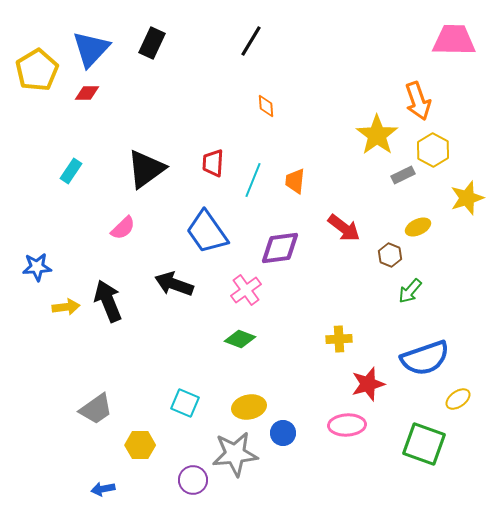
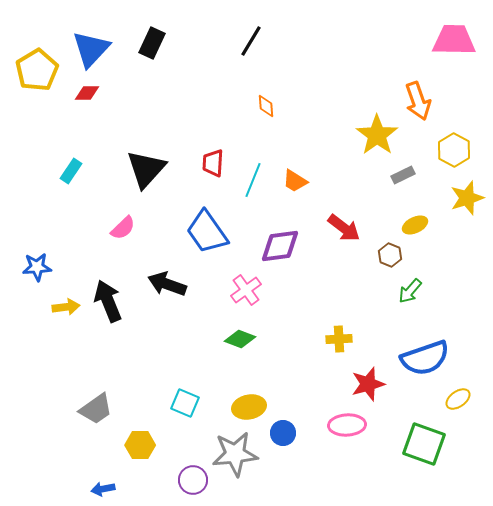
yellow hexagon at (433, 150): moved 21 px right
black triangle at (146, 169): rotated 12 degrees counterclockwise
orange trapezoid at (295, 181): rotated 64 degrees counterclockwise
yellow ellipse at (418, 227): moved 3 px left, 2 px up
purple diamond at (280, 248): moved 2 px up
black arrow at (174, 284): moved 7 px left
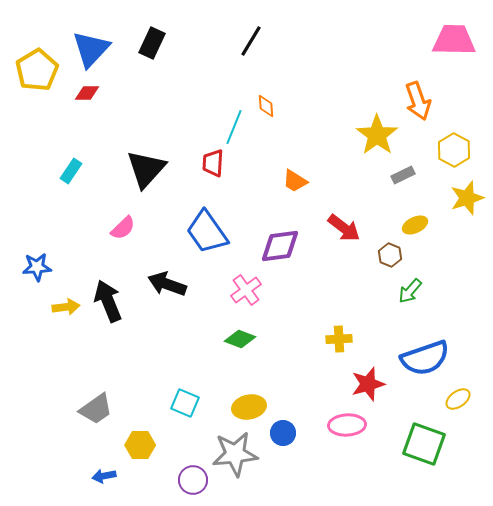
cyan line at (253, 180): moved 19 px left, 53 px up
blue arrow at (103, 489): moved 1 px right, 13 px up
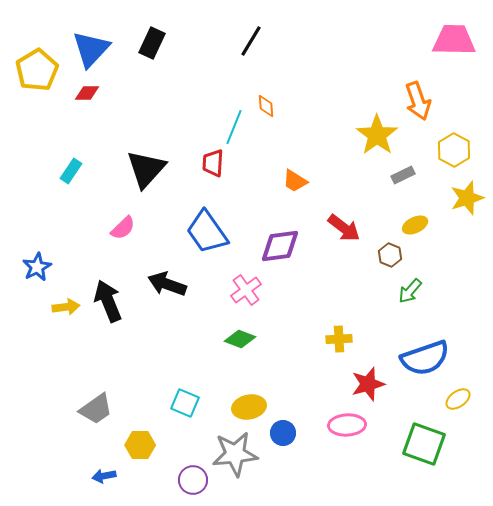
blue star at (37, 267): rotated 24 degrees counterclockwise
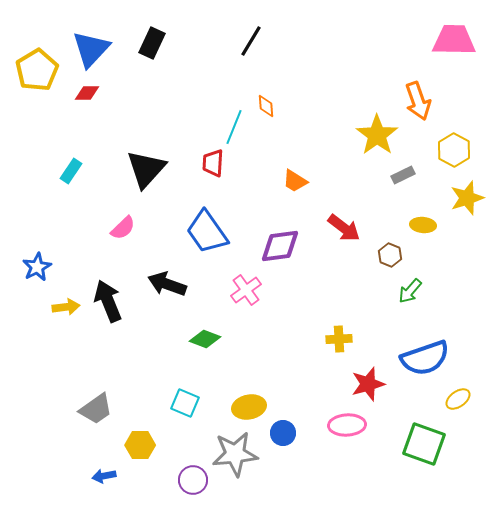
yellow ellipse at (415, 225): moved 8 px right; rotated 30 degrees clockwise
green diamond at (240, 339): moved 35 px left
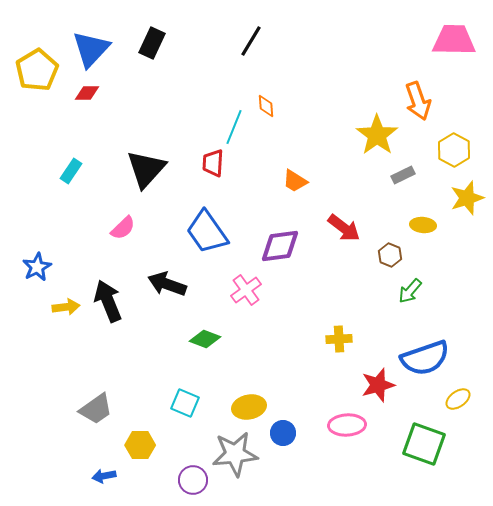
red star at (368, 384): moved 10 px right, 1 px down
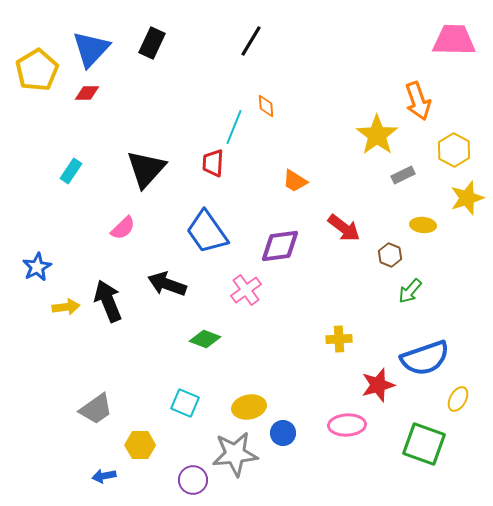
yellow ellipse at (458, 399): rotated 25 degrees counterclockwise
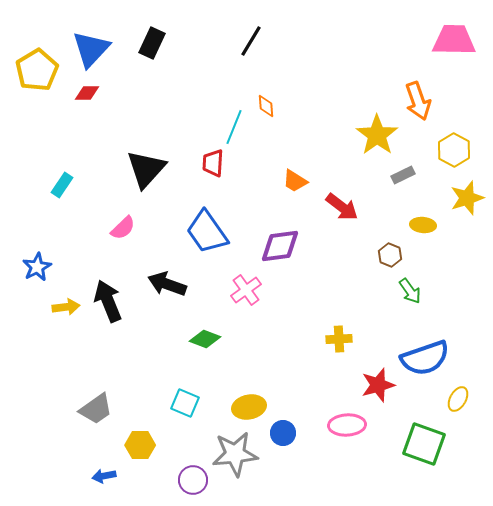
cyan rectangle at (71, 171): moved 9 px left, 14 px down
red arrow at (344, 228): moved 2 px left, 21 px up
green arrow at (410, 291): rotated 76 degrees counterclockwise
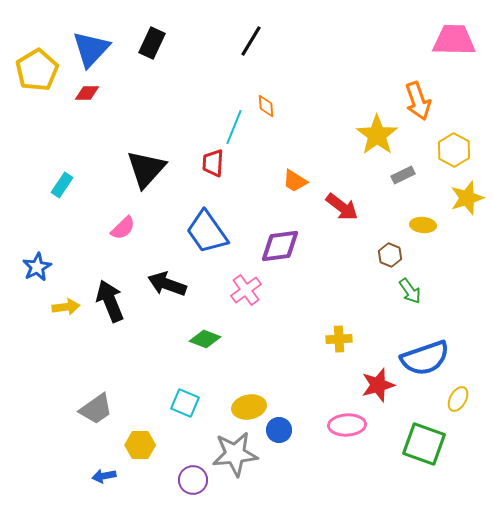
black arrow at (108, 301): moved 2 px right
blue circle at (283, 433): moved 4 px left, 3 px up
